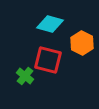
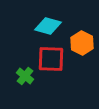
cyan diamond: moved 2 px left, 2 px down
red square: moved 3 px right, 1 px up; rotated 12 degrees counterclockwise
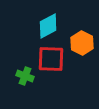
cyan diamond: rotated 44 degrees counterclockwise
green cross: rotated 18 degrees counterclockwise
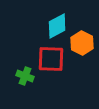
cyan diamond: moved 9 px right
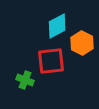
red square: moved 2 px down; rotated 8 degrees counterclockwise
green cross: moved 4 px down
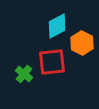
red square: moved 1 px right, 1 px down
green cross: moved 1 px left, 6 px up; rotated 18 degrees clockwise
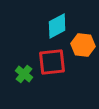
orange hexagon: moved 1 px right, 2 px down; rotated 20 degrees counterclockwise
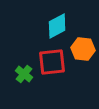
orange hexagon: moved 4 px down
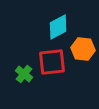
cyan diamond: moved 1 px right, 1 px down
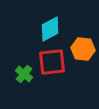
cyan diamond: moved 8 px left, 2 px down
